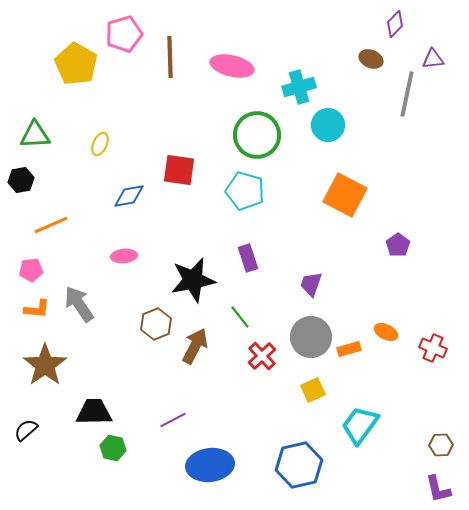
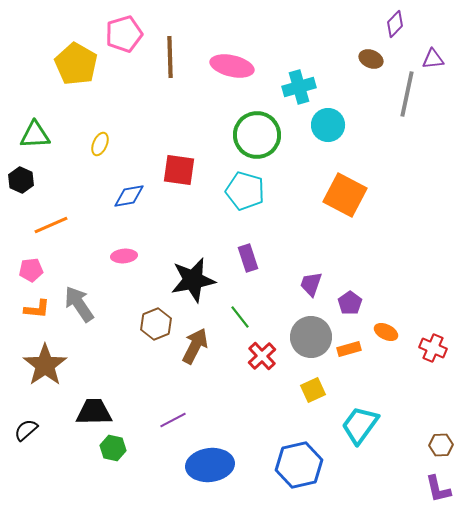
black hexagon at (21, 180): rotated 25 degrees counterclockwise
purple pentagon at (398, 245): moved 48 px left, 58 px down
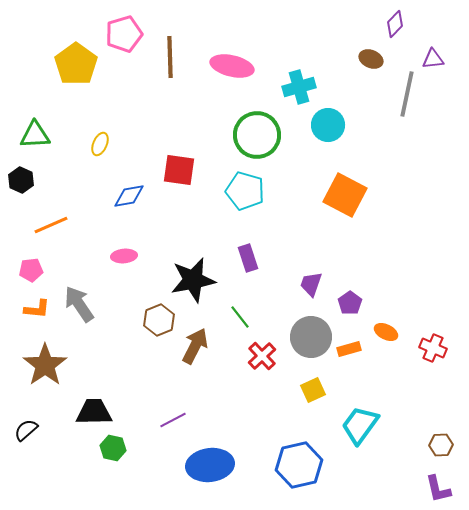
yellow pentagon at (76, 64): rotated 6 degrees clockwise
brown hexagon at (156, 324): moved 3 px right, 4 px up
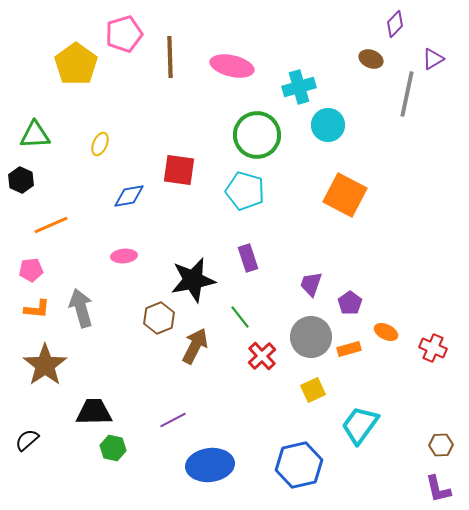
purple triangle at (433, 59): rotated 25 degrees counterclockwise
gray arrow at (79, 304): moved 2 px right, 4 px down; rotated 18 degrees clockwise
brown hexagon at (159, 320): moved 2 px up
black semicircle at (26, 430): moved 1 px right, 10 px down
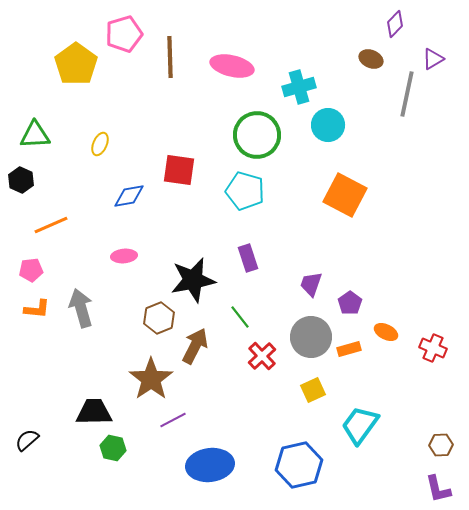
brown star at (45, 365): moved 106 px right, 14 px down
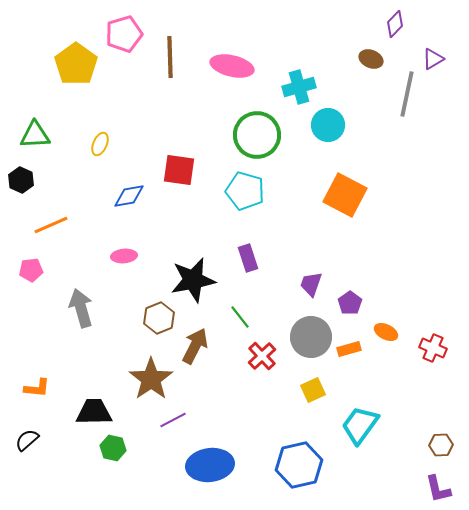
orange L-shape at (37, 309): moved 79 px down
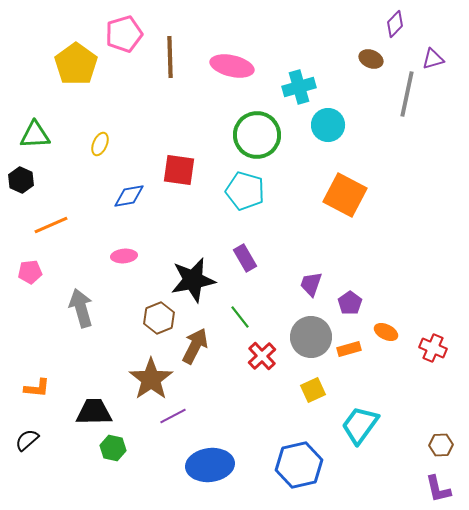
purple triangle at (433, 59): rotated 15 degrees clockwise
purple rectangle at (248, 258): moved 3 px left; rotated 12 degrees counterclockwise
pink pentagon at (31, 270): moved 1 px left, 2 px down
purple line at (173, 420): moved 4 px up
